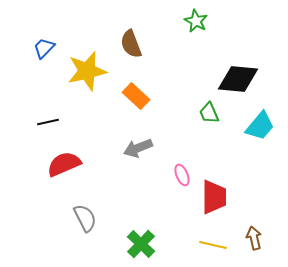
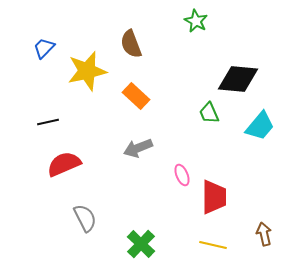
brown arrow: moved 10 px right, 4 px up
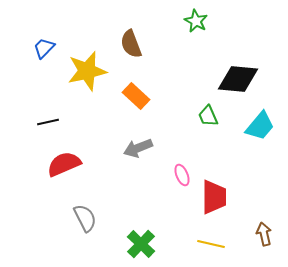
green trapezoid: moved 1 px left, 3 px down
yellow line: moved 2 px left, 1 px up
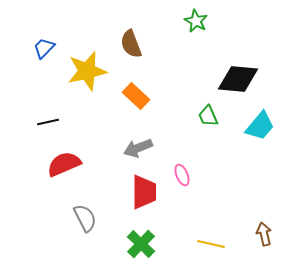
red trapezoid: moved 70 px left, 5 px up
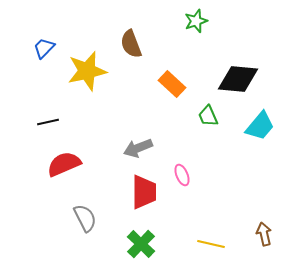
green star: rotated 25 degrees clockwise
orange rectangle: moved 36 px right, 12 px up
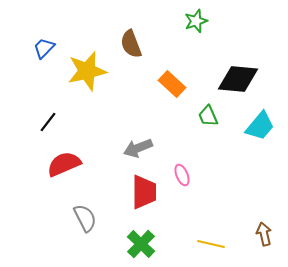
black line: rotated 40 degrees counterclockwise
